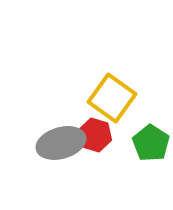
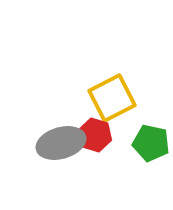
yellow square: rotated 27 degrees clockwise
green pentagon: rotated 21 degrees counterclockwise
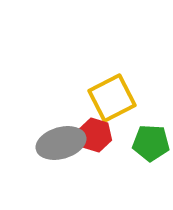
green pentagon: rotated 9 degrees counterclockwise
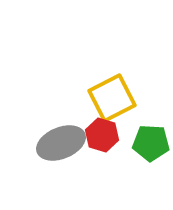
red hexagon: moved 7 px right
gray ellipse: rotated 6 degrees counterclockwise
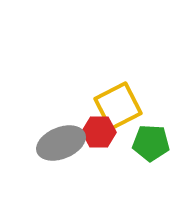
yellow square: moved 6 px right, 8 px down
red hexagon: moved 3 px left, 3 px up; rotated 16 degrees counterclockwise
